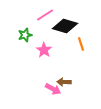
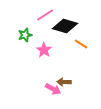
orange line: rotated 40 degrees counterclockwise
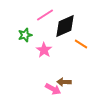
black diamond: rotated 40 degrees counterclockwise
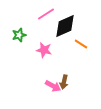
pink line: moved 1 px right, 1 px up
green star: moved 6 px left
pink star: rotated 21 degrees counterclockwise
brown arrow: rotated 80 degrees counterclockwise
pink arrow: moved 3 px up
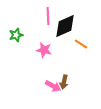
pink line: moved 2 px right, 2 px down; rotated 60 degrees counterclockwise
green star: moved 3 px left
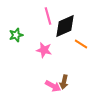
pink line: rotated 12 degrees counterclockwise
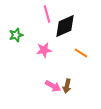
pink line: moved 1 px left, 2 px up
orange line: moved 9 px down
pink star: rotated 21 degrees counterclockwise
brown arrow: moved 3 px right, 4 px down
